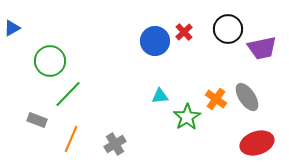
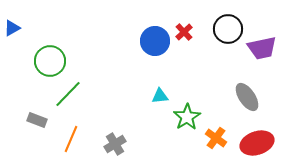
orange cross: moved 39 px down
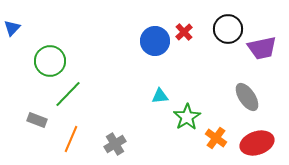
blue triangle: rotated 18 degrees counterclockwise
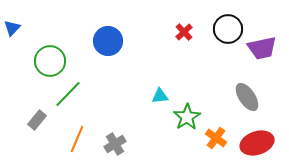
blue circle: moved 47 px left
gray rectangle: rotated 72 degrees counterclockwise
orange line: moved 6 px right
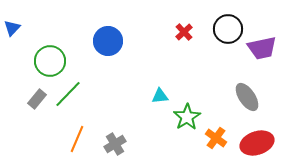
gray rectangle: moved 21 px up
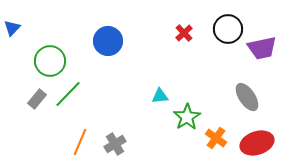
red cross: moved 1 px down
orange line: moved 3 px right, 3 px down
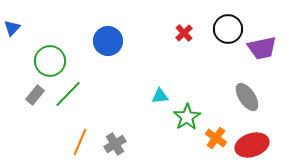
gray rectangle: moved 2 px left, 4 px up
red ellipse: moved 5 px left, 2 px down
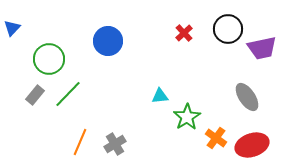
green circle: moved 1 px left, 2 px up
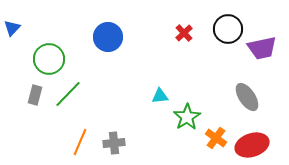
blue circle: moved 4 px up
gray rectangle: rotated 24 degrees counterclockwise
gray cross: moved 1 px left, 1 px up; rotated 25 degrees clockwise
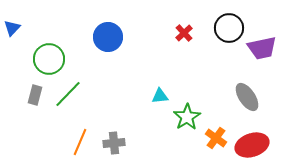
black circle: moved 1 px right, 1 px up
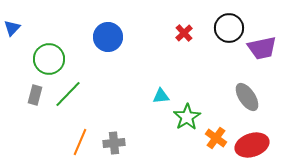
cyan triangle: moved 1 px right
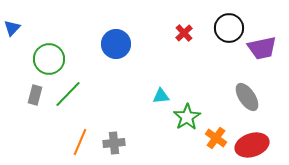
blue circle: moved 8 px right, 7 px down
